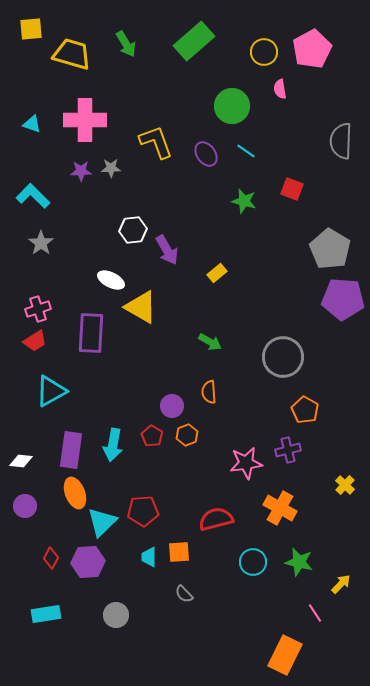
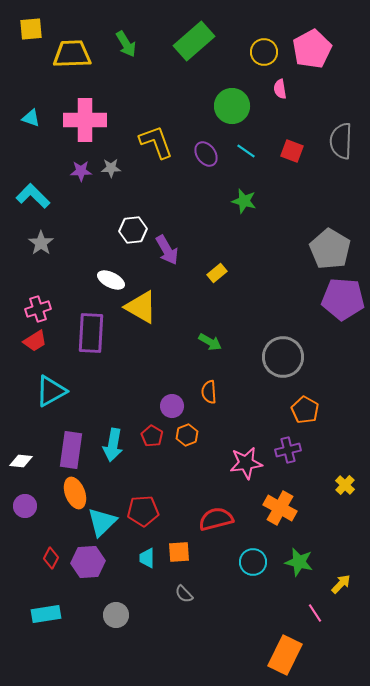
yellow trapezoid at (72, 54): rotated 18 degrees counterclockwise
cyan triangle at (32, 124): moved 1 px left, 6 px up
red square at (292, 189): moved 38 px up
cyan trapezoid at (149, 557): moved 2 px left, 1 px down
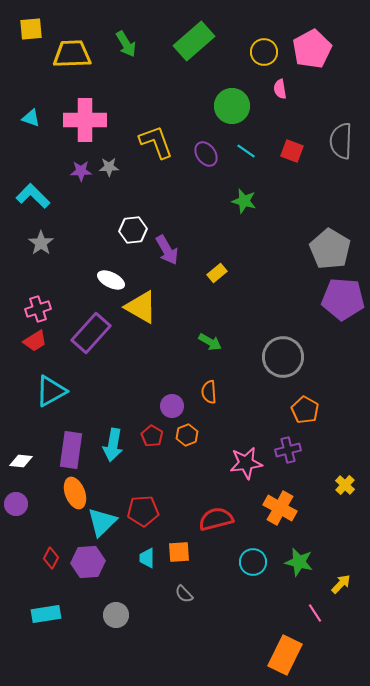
gray star at (111, 168): moved 2 px left, 1 px up
purple rectangle at (91, 333): rotated 39 degrees clockwise
purple circle at (25, 506): moved 9 px left, 2 px up
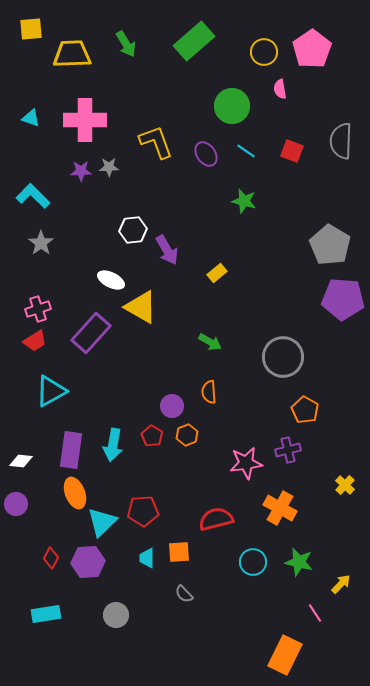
pink pentagon at (312, 49): rotated 6 degrees counterclockwise
gray pentagon at (330, 249): moved 4 px up
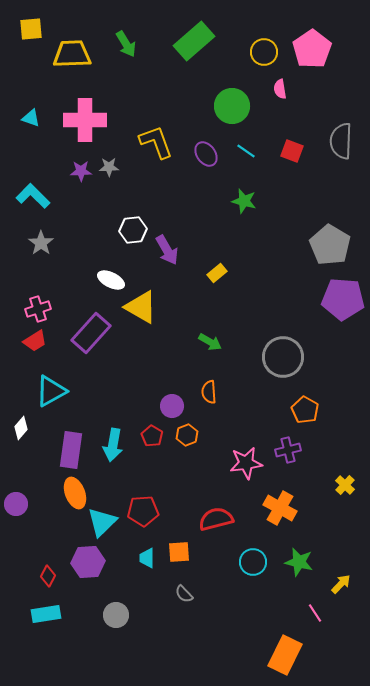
white diamond at (21, 461): moved 33 px up; rotated 55 degrees counterclockwise
red diamond at (51, 558): moved 3 px left, 18 px down
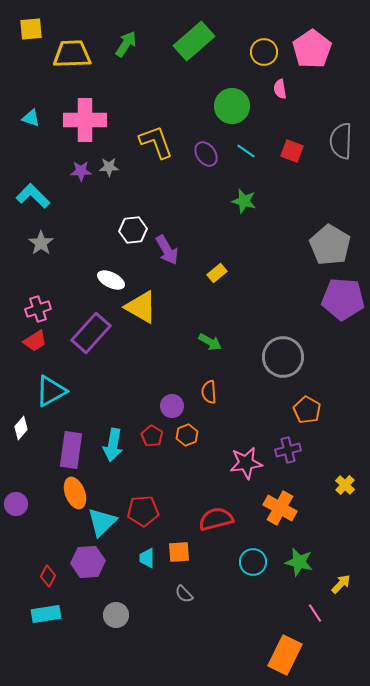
green arrow at (126, 44): rotated 116 degrees counterclockwise
orange pentagon at (305, 410): moved 2 px right
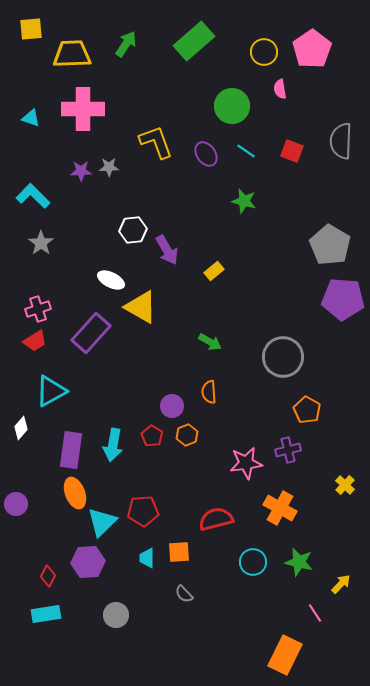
pink cross at (85, 120): moved 2 px left, 11 px up
yellow rectangle at (217, 273): moved 3 px left, 2 px up
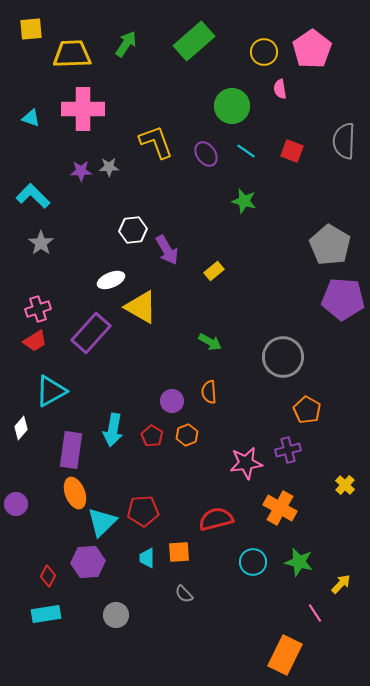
gray semicircle at (341, 141): moved 3 px right
white ellipse at (111, 280): rotated 48 degrees counterclockwise
purple circle at (172, 406): moved 5 px up
cyan arrow at (113, 445): moved 15 px up
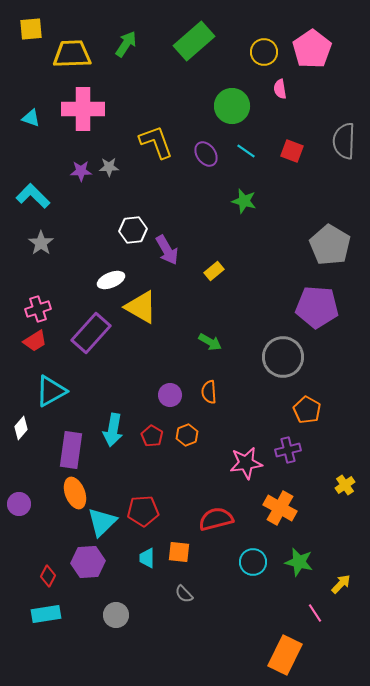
purple pentagon at (343, 299): moved 26 px left, 8 px down
purple circle at (172, 401): moved 2 px left, 6 px up
yellow cross at (345, 485): rotated 12 degrees clockwise
purple circle at (16, 504): moved 3 px right
orange square at (179, 552): rotated 10 degrees clockwise
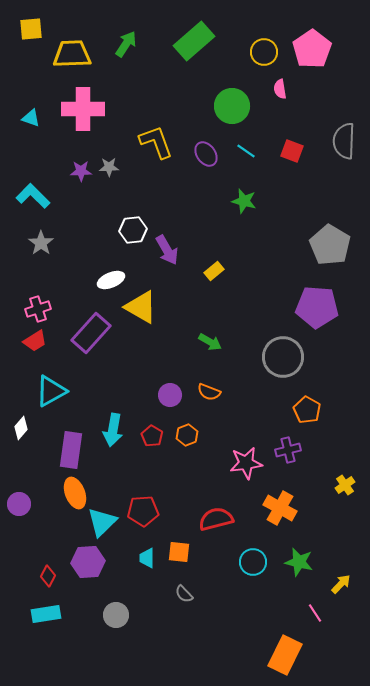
orange semicircle at (209, 392): rotated 65 degrees counterclockwise
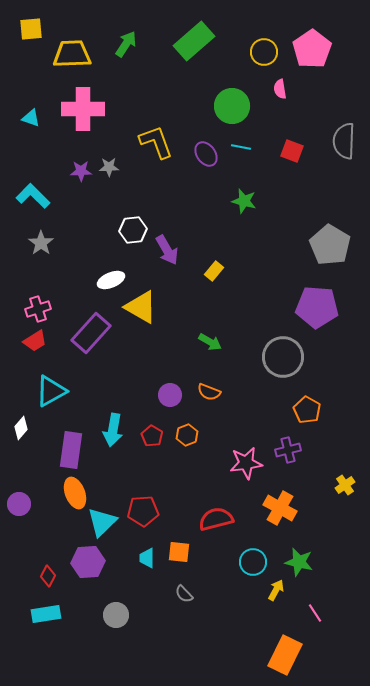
cyan line at (246, 151): moved 5 px left, 4 px up; rotated 24 degrees counterclockwise
yellow rectangle at (214, 271): rotated 12 degrees counterclockwise
yellow arrow at (341, 584): moved 65 px left, 6 px down; rotated 15 degrees counterclockwise
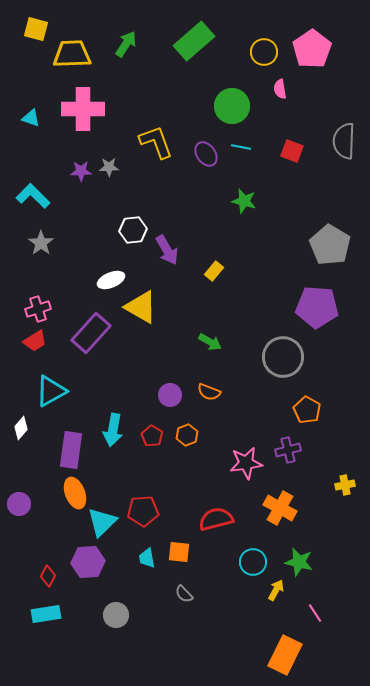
yellow square at (31, 29): moved 5 px right; rotated 20 degrees clockwise
yellow cross at (345, 485): rotated 24 degrees clockwise
cyan trapezoid at (147, 558): rotated 10 degrees counterclockwise
